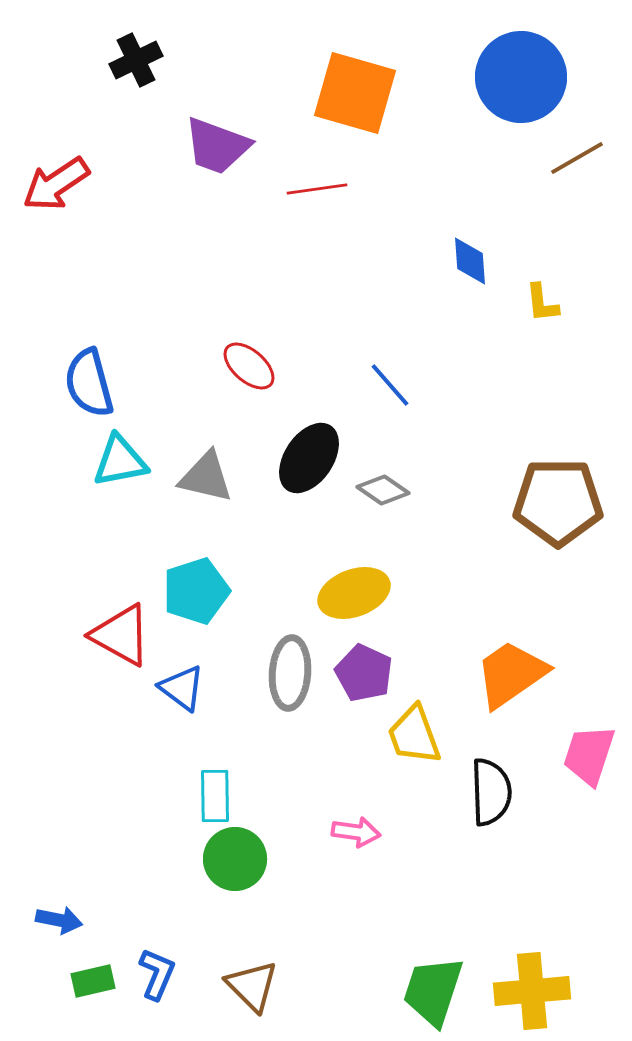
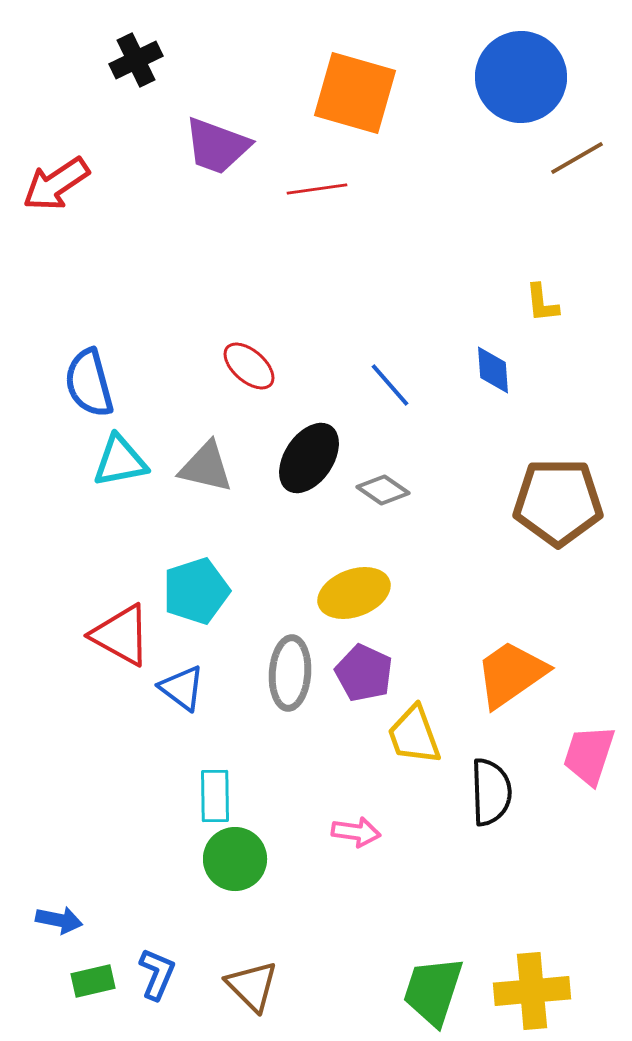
blue diamond: moved 23 px right, 109 px down
gray triangle: moved 10 px up
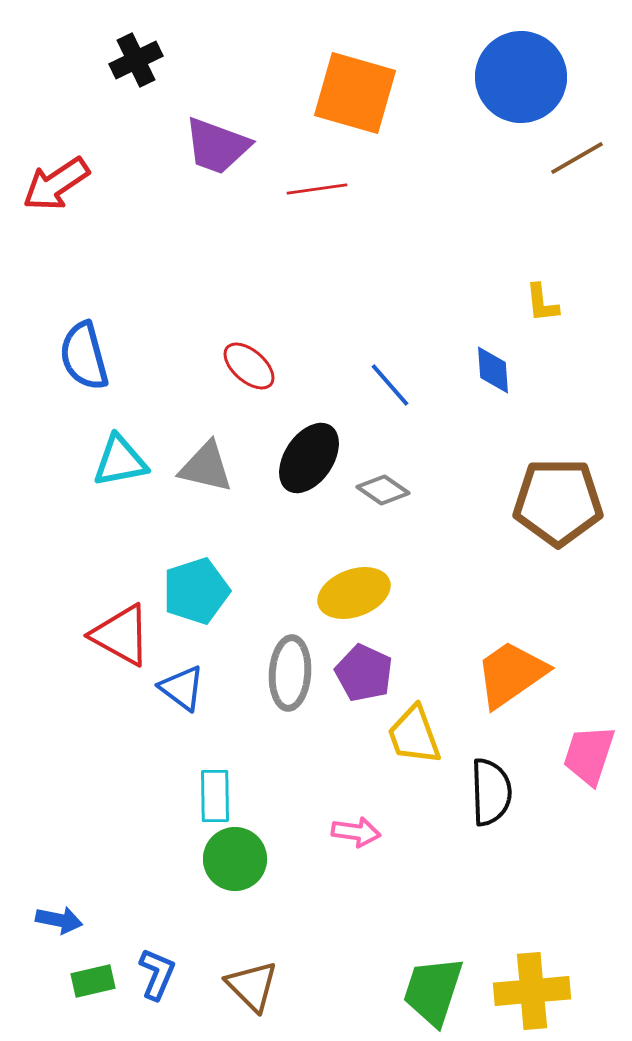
blue semicircle: moved 5 px left, 27 px up
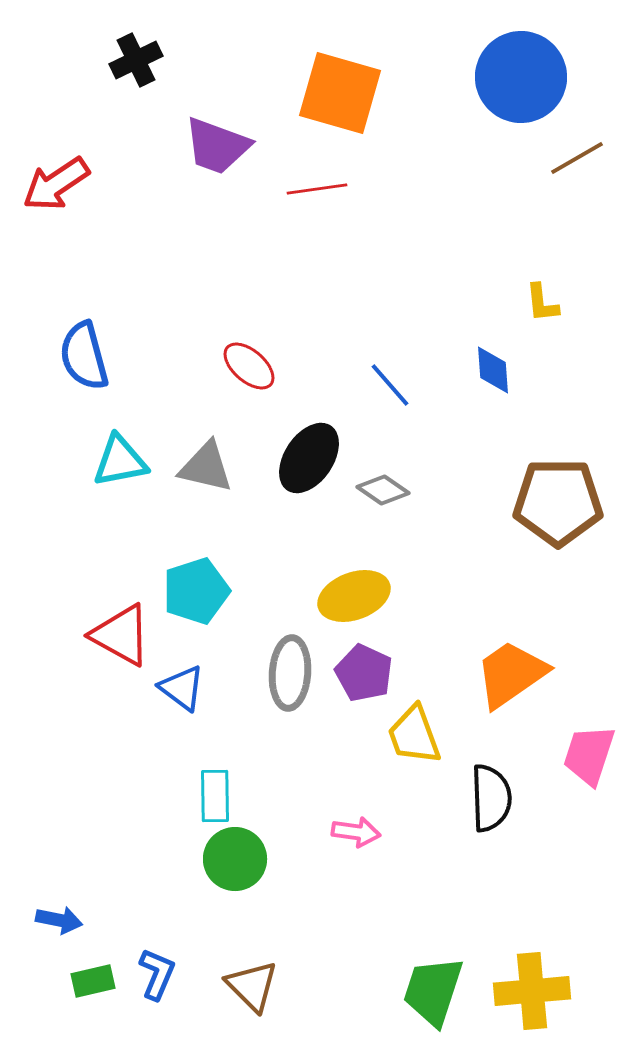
orange square: moved 15 px left
yellow ellipse: moved 3 px down
black semicircle: moved 6 px down
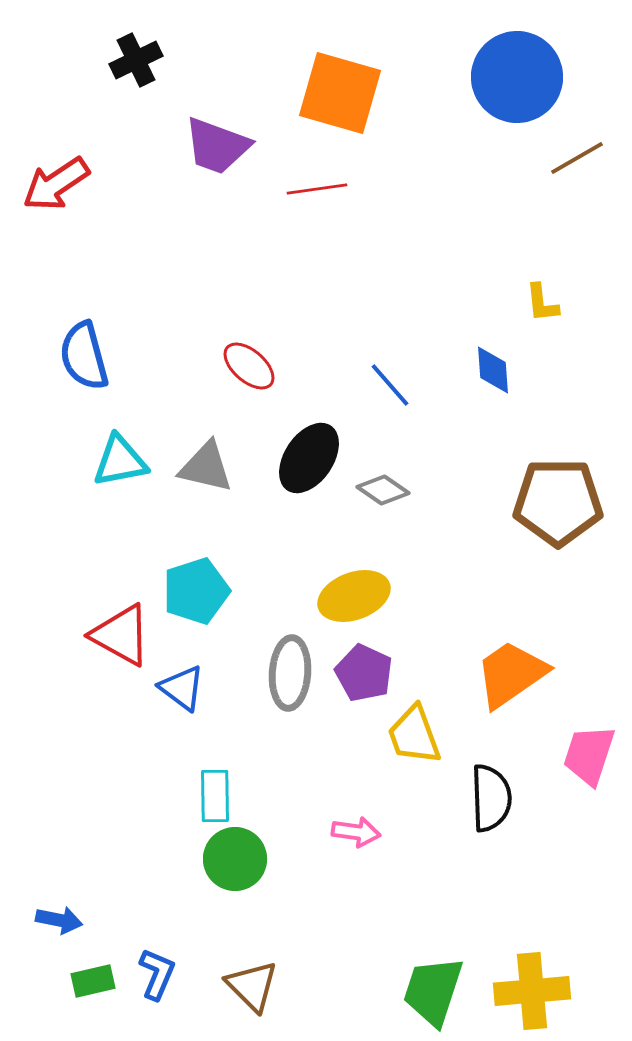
blue circle: moved 4 px left
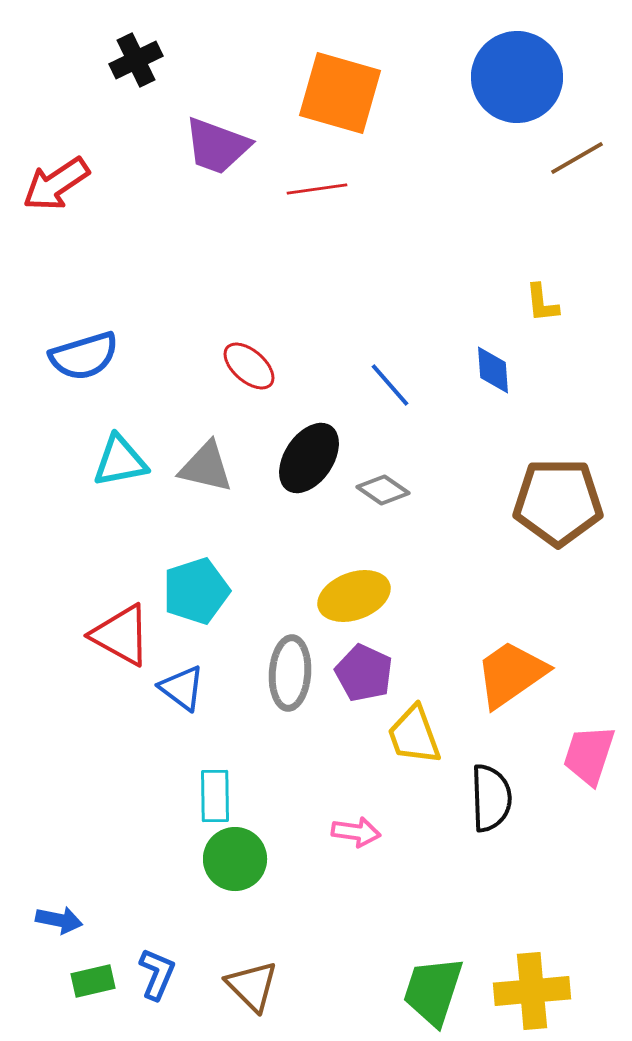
blue semicircle: rotated 92 degrees counterclockwise
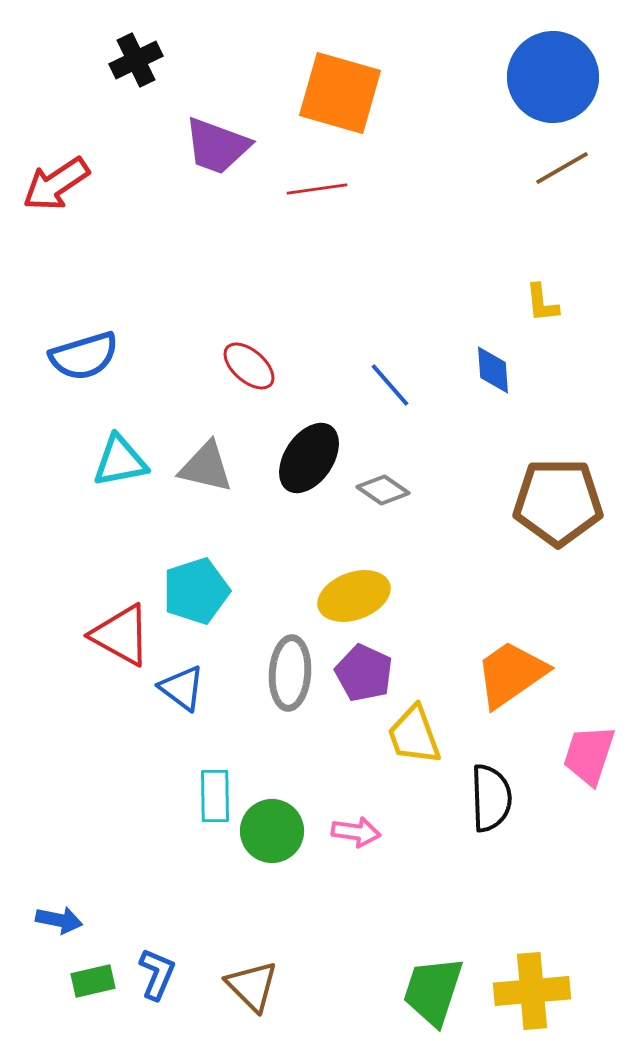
blue circle: moved 36 px right
brown line: moved 15 px left, 10 px down
green circle: moved 37 px right, 28 px up
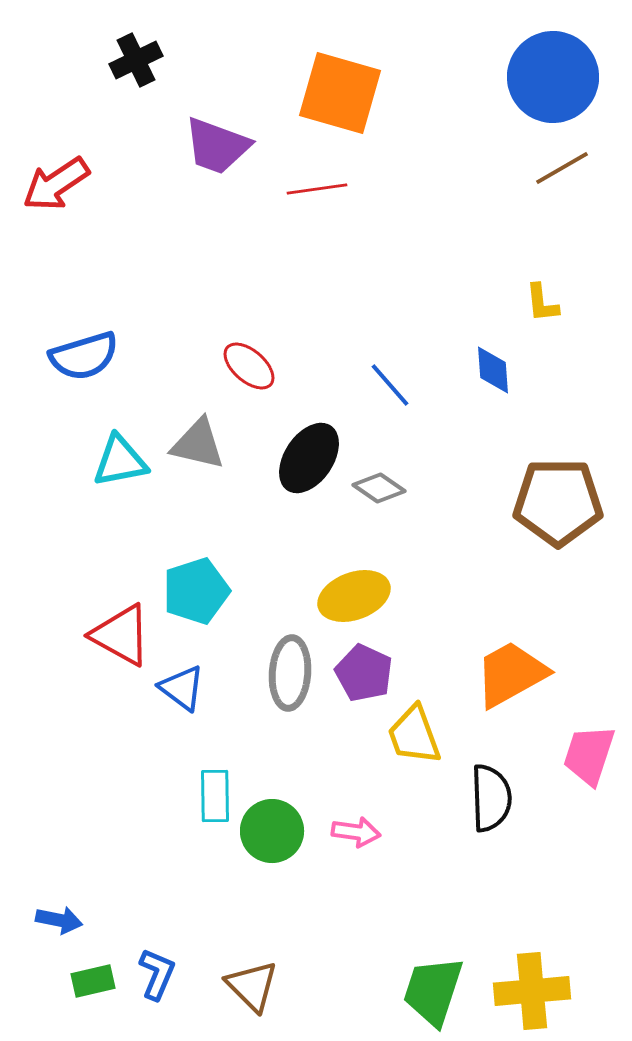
gray triangle: moved 8 px left, 23 px up
gray diamond: moved 4 px left, 2 px up
orange trapezoid: rotated 6 degrees clockwise
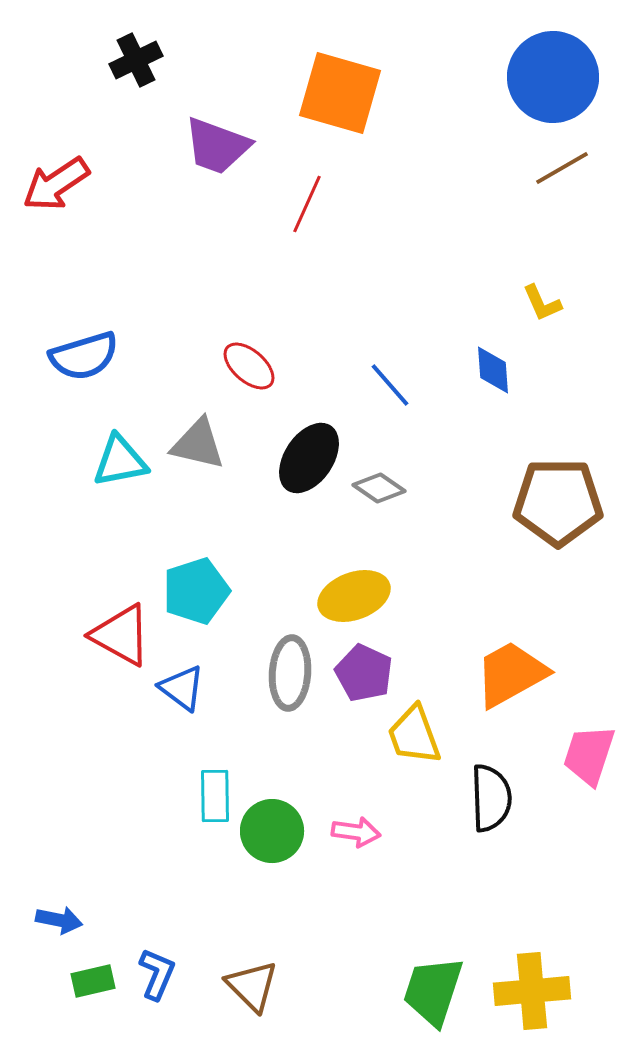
red line: moved 10 px left, 15 px down; rotated 58 degrees counterclockwise
yellow L-shape: rotated 18 degrees counterclockwise
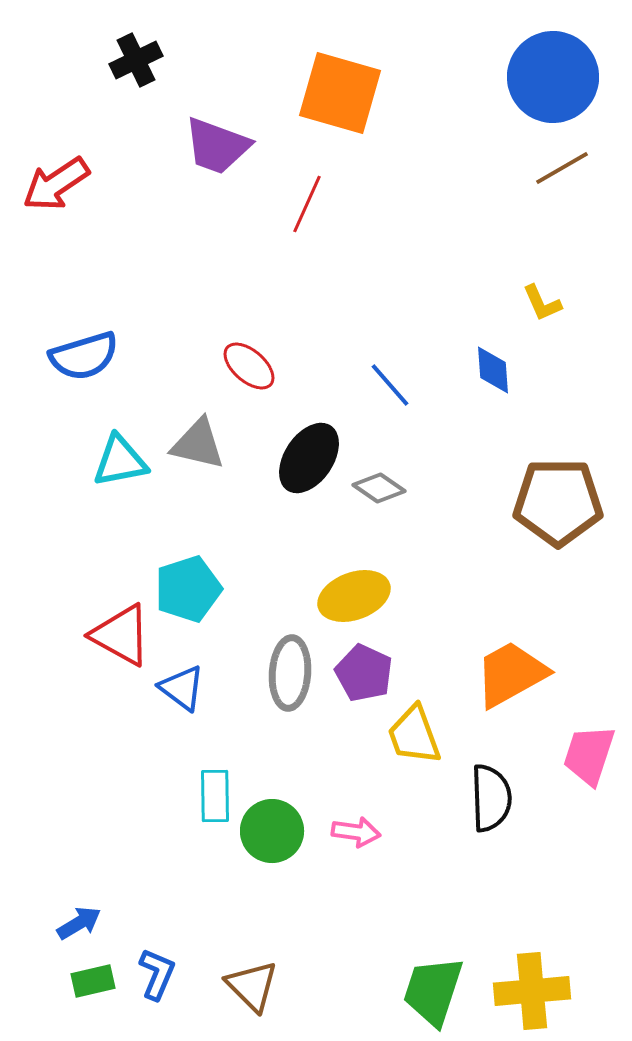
cyan pentagon: moved 8 px left, 2 px up
blue arrow: moved 20 px right, 3 px down; rotated 42 degrees counterclockwise
